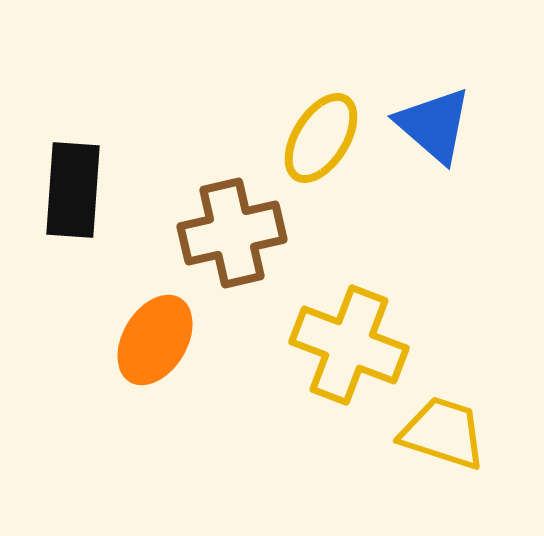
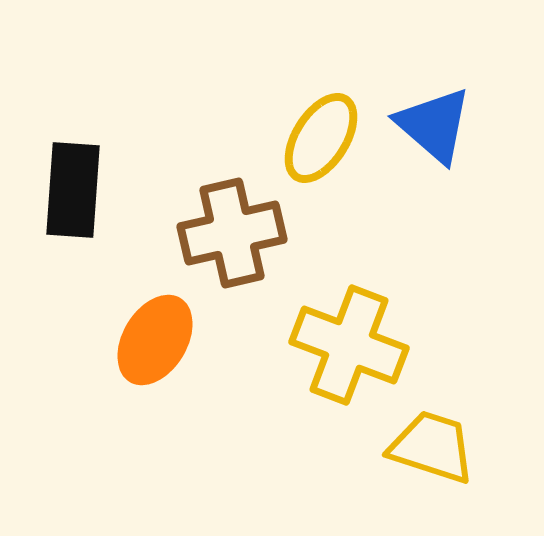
yellow trapezoid: moved 11 px left, 14 px down
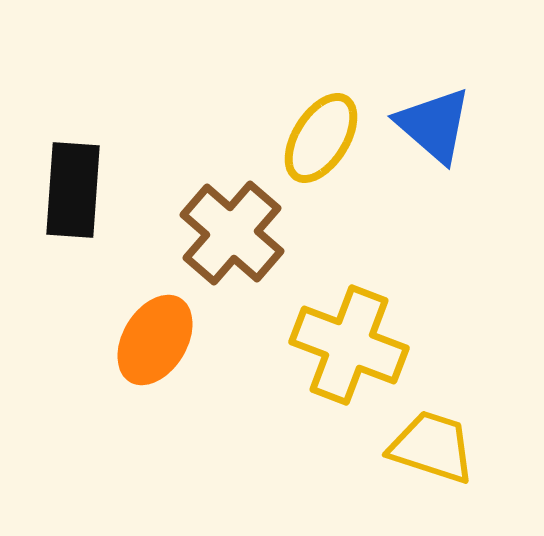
brown cross: rotated 36 degrees counterclockwise
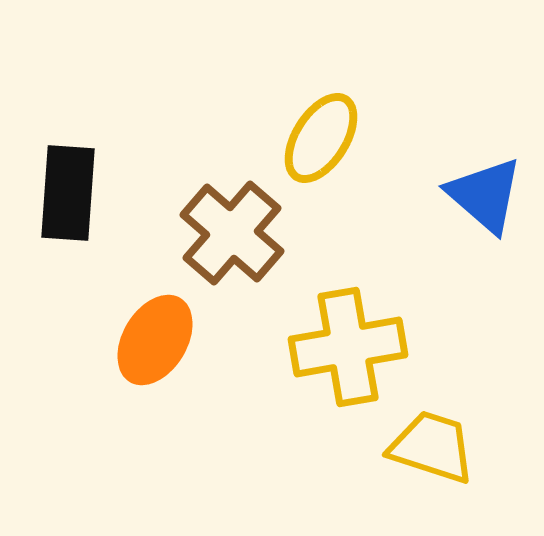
blue triangle: moved 51 px right, 70 px down
black rectangle: moved 5 px left, 3 px down
yellow cross: moved 1 px left, 2 px down; rotated 31 degrees counterclockwise
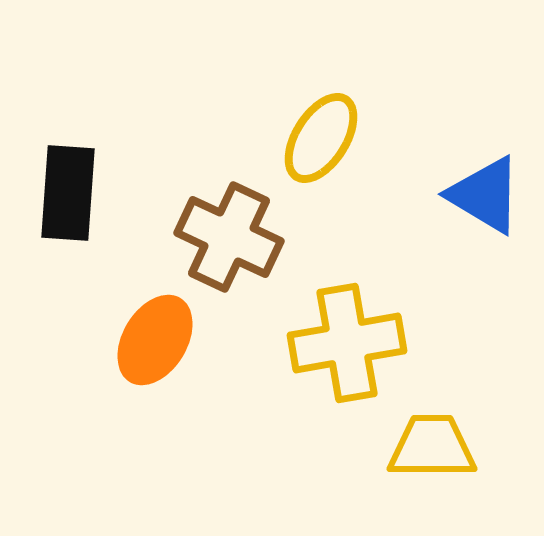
blue triangle: rotated 10 degrees counterclockwise
brown cross: moved 3 px left, 4 px down; rotated 16 degrees counterclockwise
yellow cross: moved 1 px left, 4 px up
yellow trapezoid: rotated 18 degrees counterclockwise
